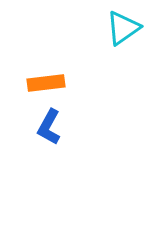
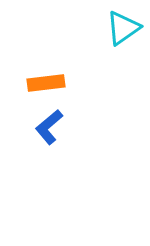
blue L-shape: rotated 21 degrees clockwise
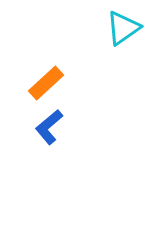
orange rectangle: rotated 36 degrees counterclockwise
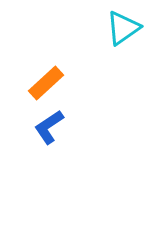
blue L-shape: rotated 6 degrees clockwise
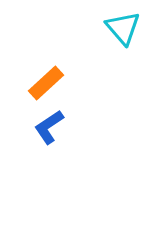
cyan triangle: rotated 36 degrees counterclockwise
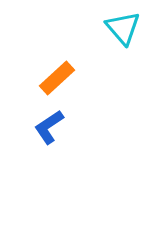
orange rectangle: moved 11 px right, 5 px up
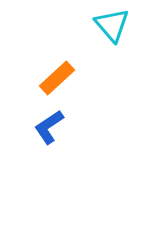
cyan triangle: moved 11 px left, 3 px up
